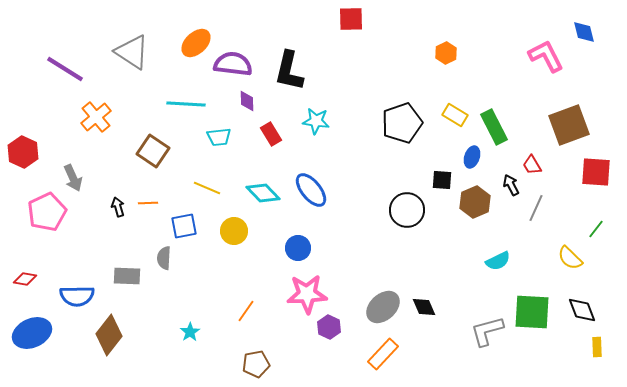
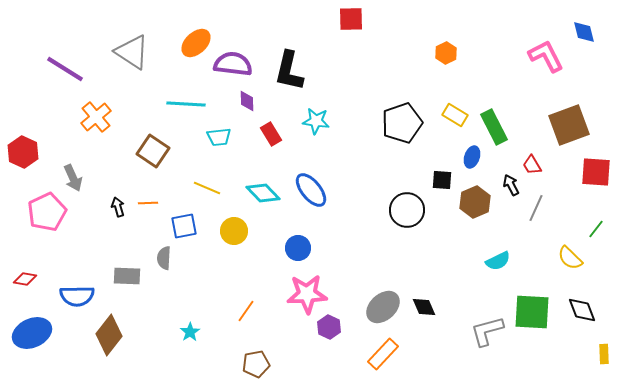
yellow rectangle at (597, 347): moved 7 px right, 7 px down
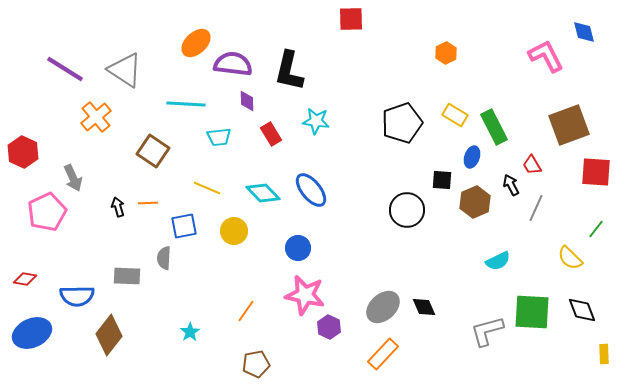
gray triangle at (132, 52): moved 7 px left, 18 px down
pink star at (307, 294): moved 2 px left, 1 px down; rotated 15 degrees clockwise
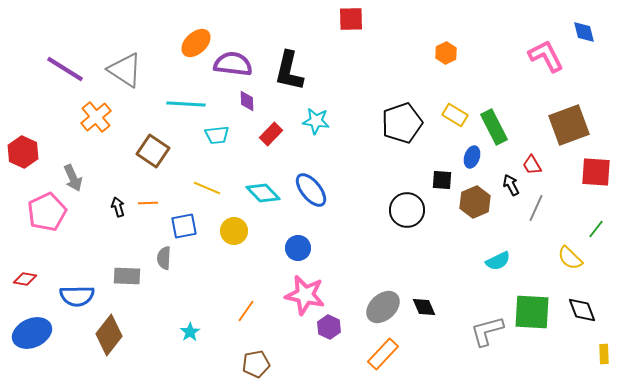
red rectangle at (271, 134): rotated 75 degrees clockwise
cyan trapezoid at (219, 137): moved 2 px left, 2 px up
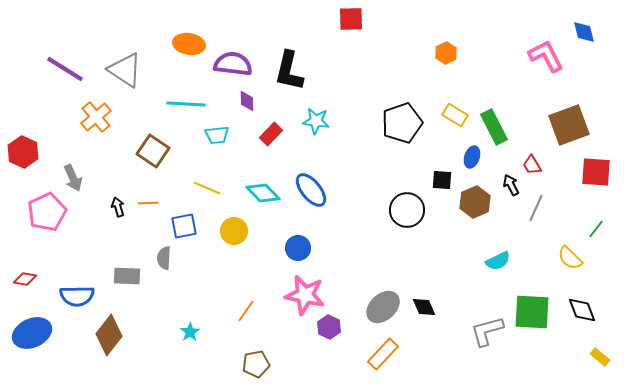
orange ellipse at (196, 43): moved 7 px left, 1 px down; rotated 52 degrees clockwise
yellow rectangle at (604, 354): moved 4 px left, 3 px down; rotated 48 degrees counterclockwise
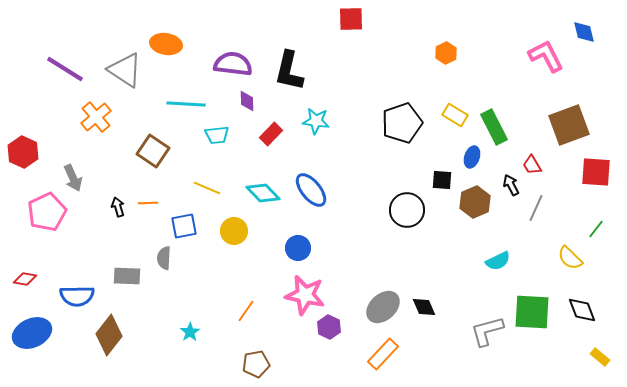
orange ellipse at (189, 44): moved 23 px left
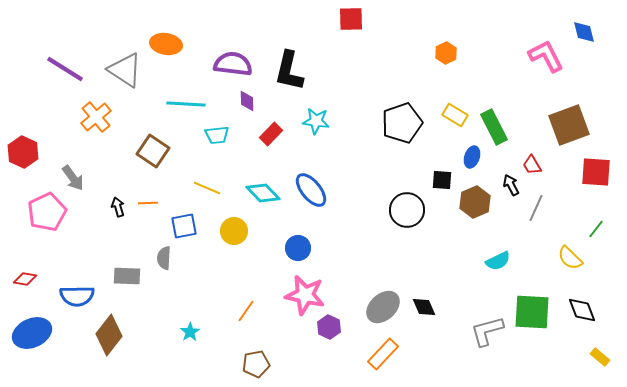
gray arrow at (73, 178): rotated 12 degrees counterclockwise
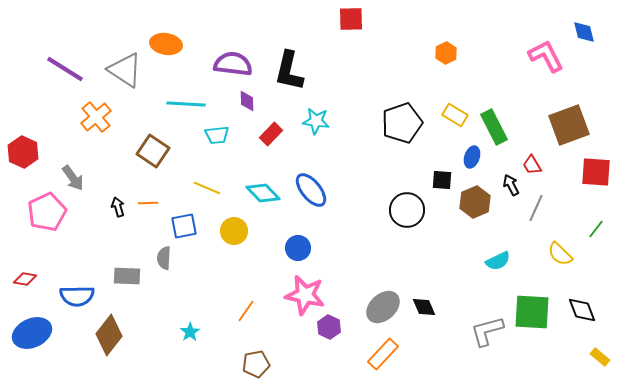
yellow semicircle at (570, 258): moved 10 px left, 4 px up
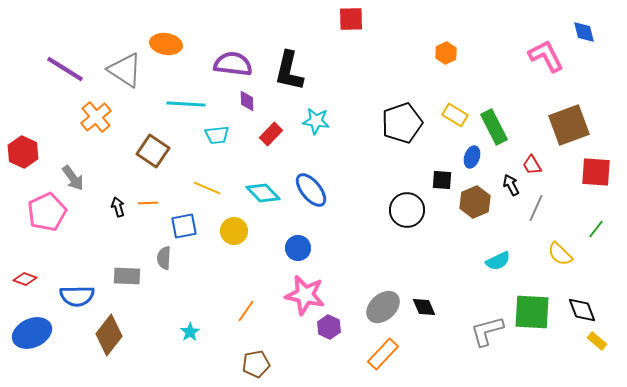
red diamond at (25, 279): rotated 10 degrees clockwise
yellow rectangle at (600, 357): moved 3 px left, 16 px up
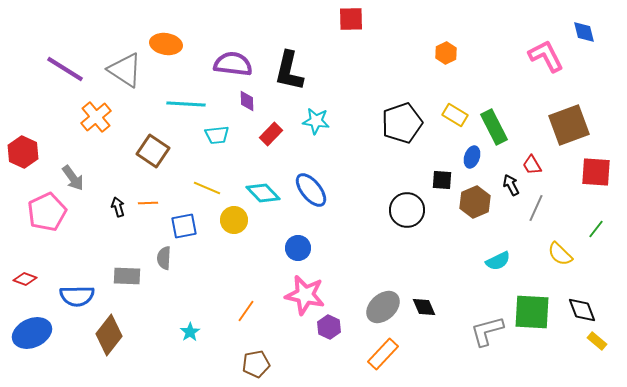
yellow circle at (234, 231): moved 11 px up
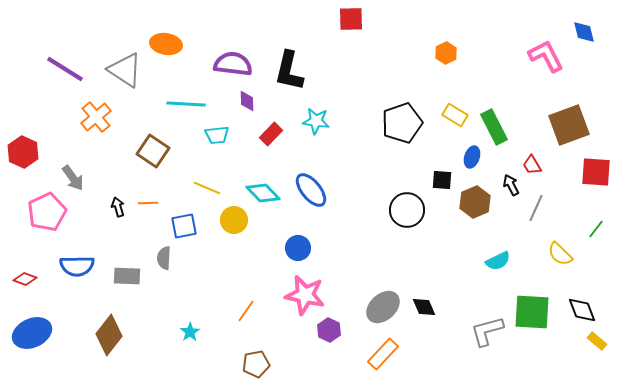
blue semicircle at (77, 296): moved 30 px up
purple hexagon at (329, 327): moved 3 px down
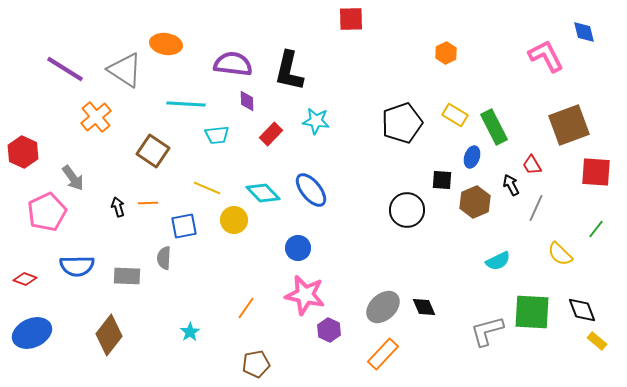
orange line at (246, 311): moved 3 px up
